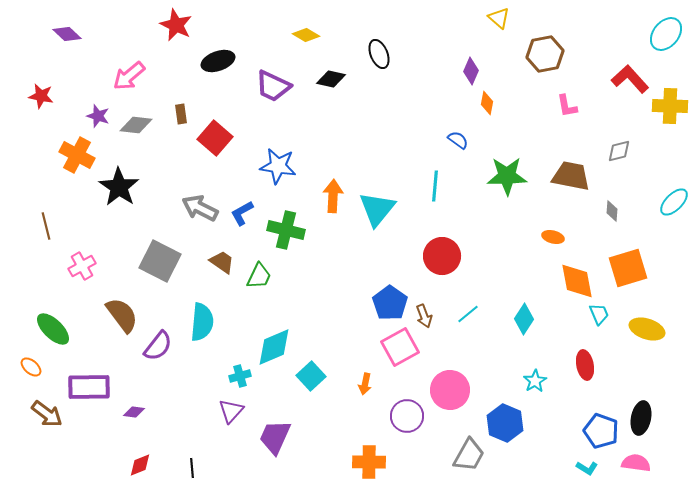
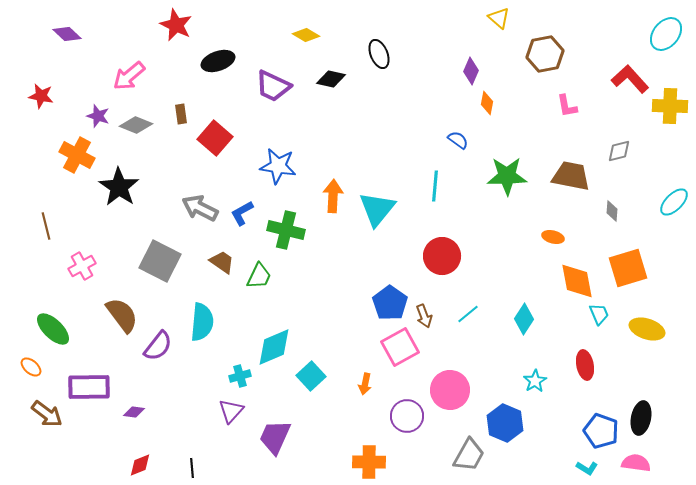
gray diamond at (136, 125): rotated 16 degrees clockwise
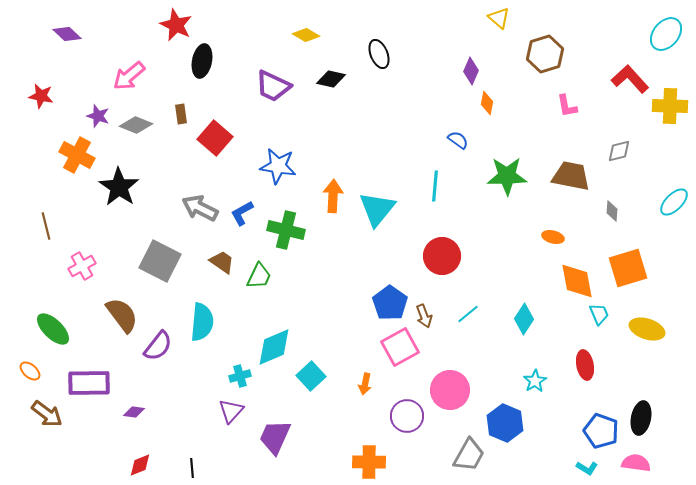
brown hexagon at (545, 54): rotated 6 degrees counterclockwise
black ellipse at (218, 61): moved 16 px left; rotated 60 degrees counterclockwise
orange ellipse at (31, 367): moved 1 px left, 4 px down
purple rectangle at (89, 387): moved 4 px up
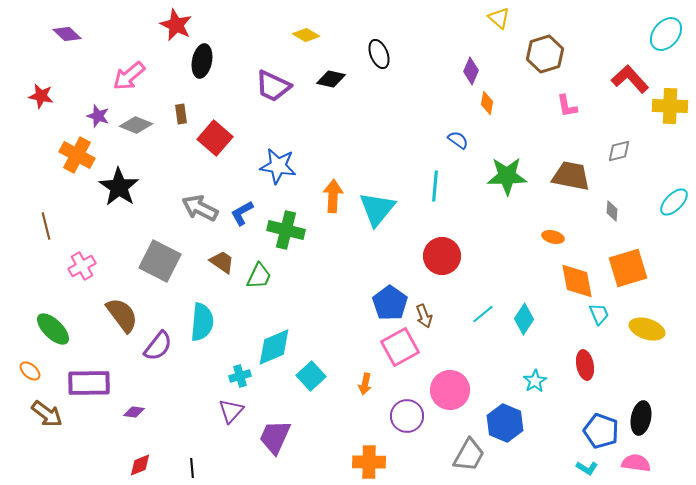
cyan line at (468, 314): moved 15 px right
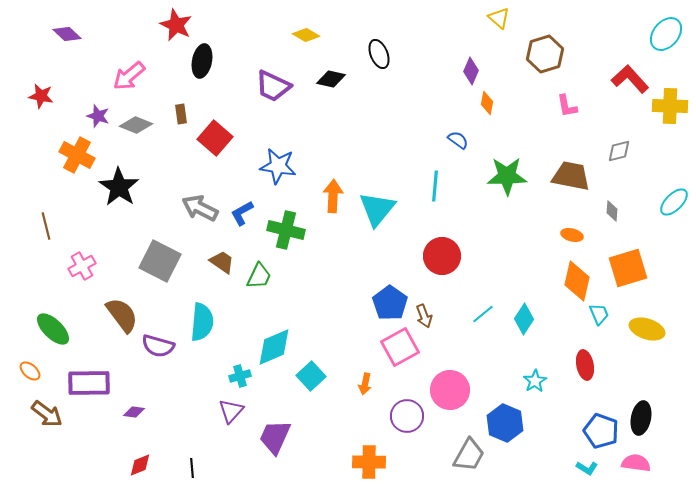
orange ellipse at (553, 237): moved 19 px right, 2 px up
orange diamond at (577, 281): rotated 24 degrees clockwise
purple semicircle at (158, 346): rotated 68 degrees clockwise
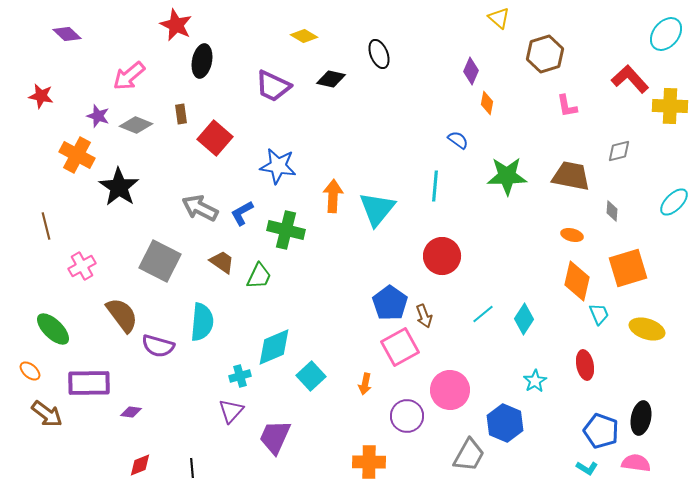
yellow diamond at (306, 35): moved 2 px left, 1 px down
purple diamond at (134, 412): moved 3 px left
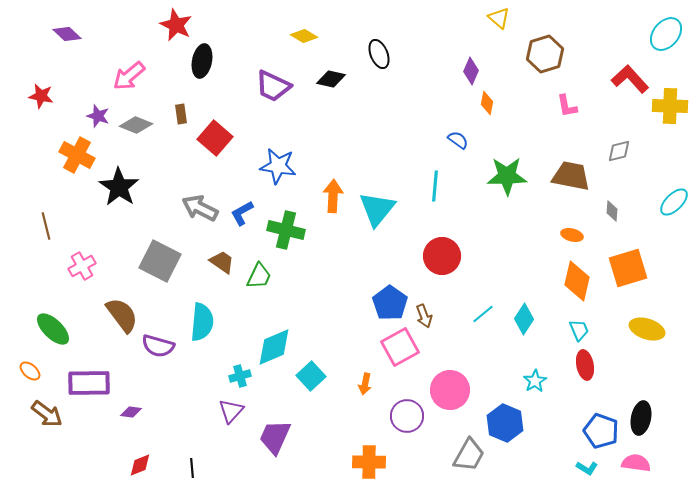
cyan trapezoid at (599, 314): moved 20 px left, 16 px down
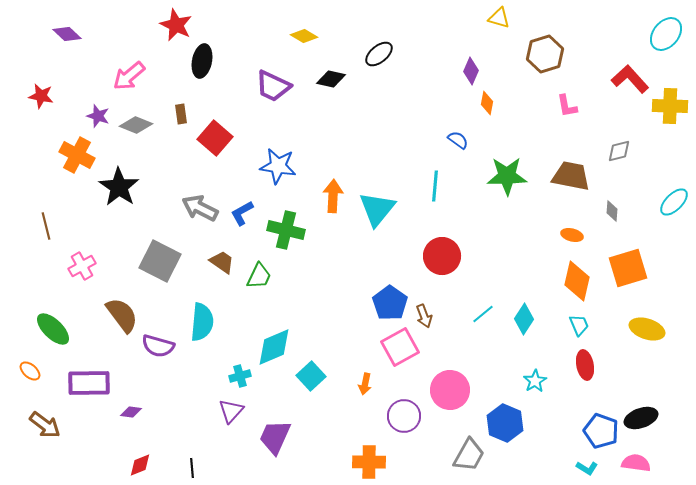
yellow triangle at (499, 18): rotated 25 degrees counterclockwise
black ellipse at (379, 54): rotated 72 degrees clockwise
cyan trapezoid at (579, 330): moved 5 px up
brown arrow at (47, 414): moved 2 px left, 11 px down
purple circle at (407, 416): moved 3 px left
black ellipse at (641, 418): rotated 60 degrees clockwise
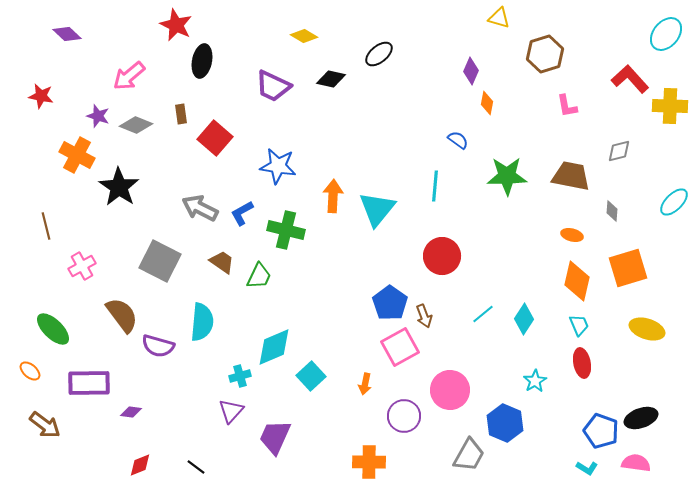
red ellipse at (585, 365): moved 3 px left, 2 px up
black line at (192, 468): moved 4 px right, 1 px up; rotated 48 degrees counterclockwise
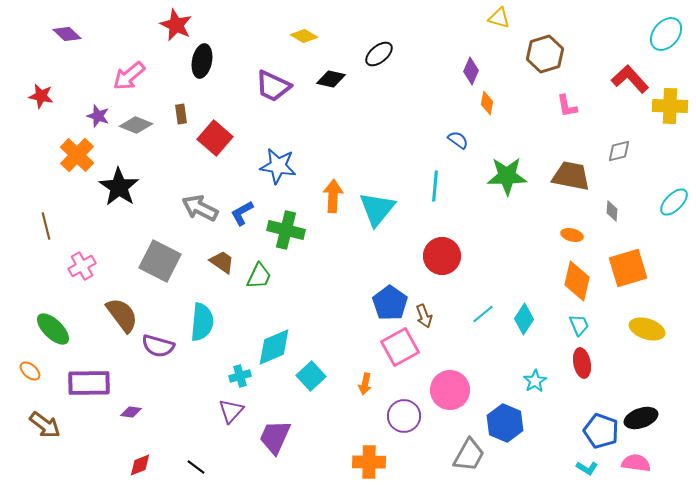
orange cross at (77, 155): rotated 16 degrees clockwise
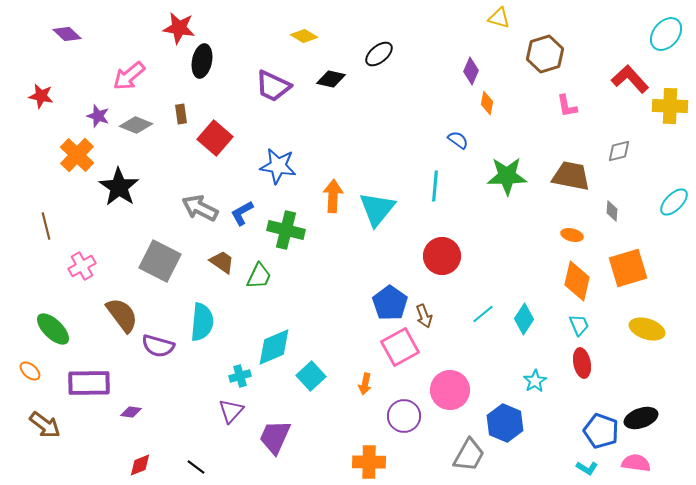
red star at (176, 25): moved 3 px right, 3 px down; rotated 16 degrees counterclockwise
